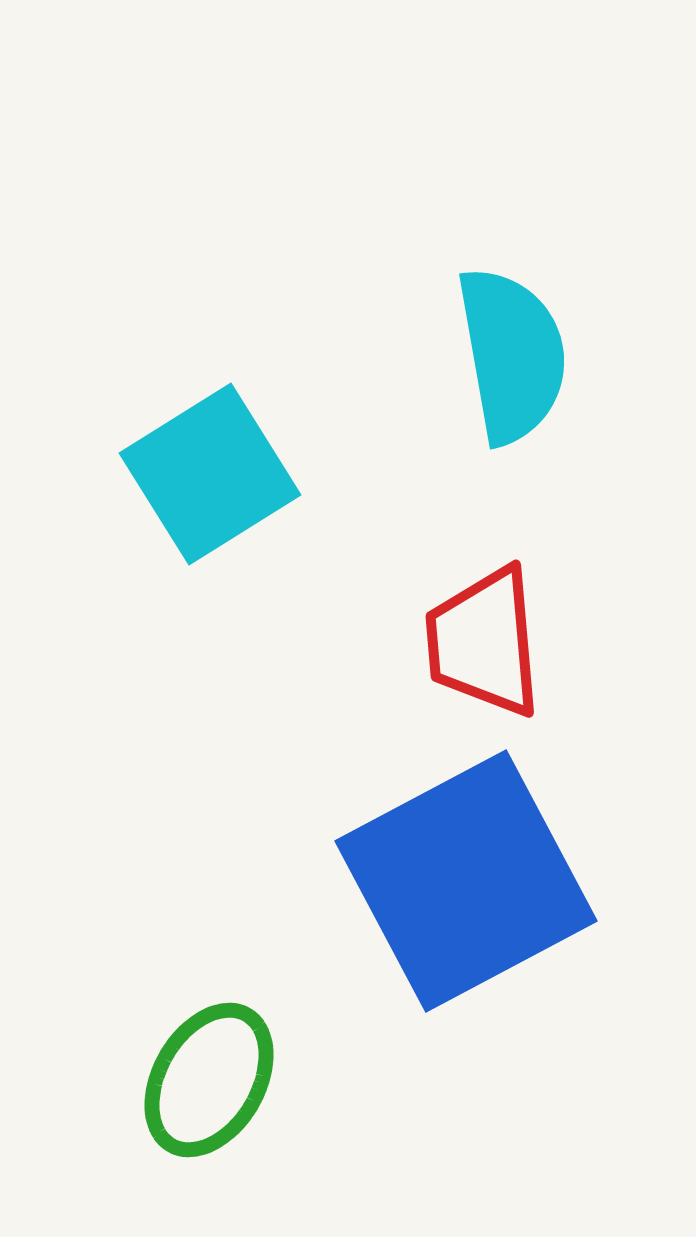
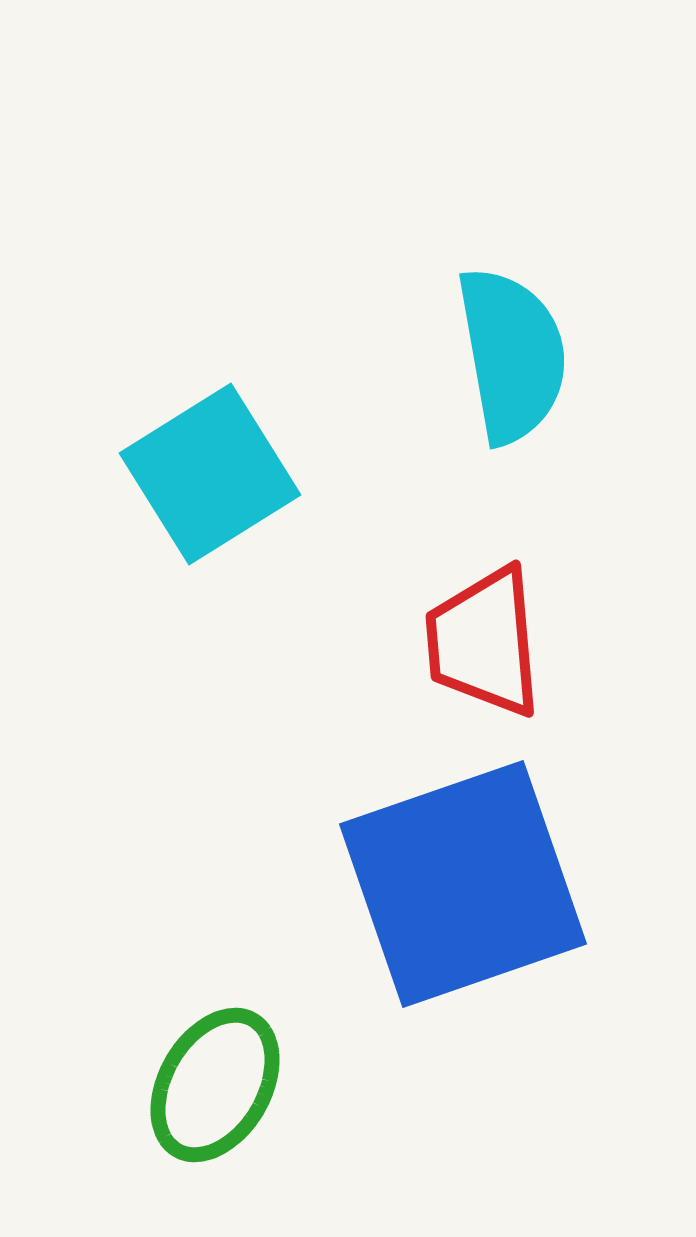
blue square: moved 3 px left, 3 px down; rotated 9 degrees clockwise
green ellipse: moved 6 px right, 5 px down
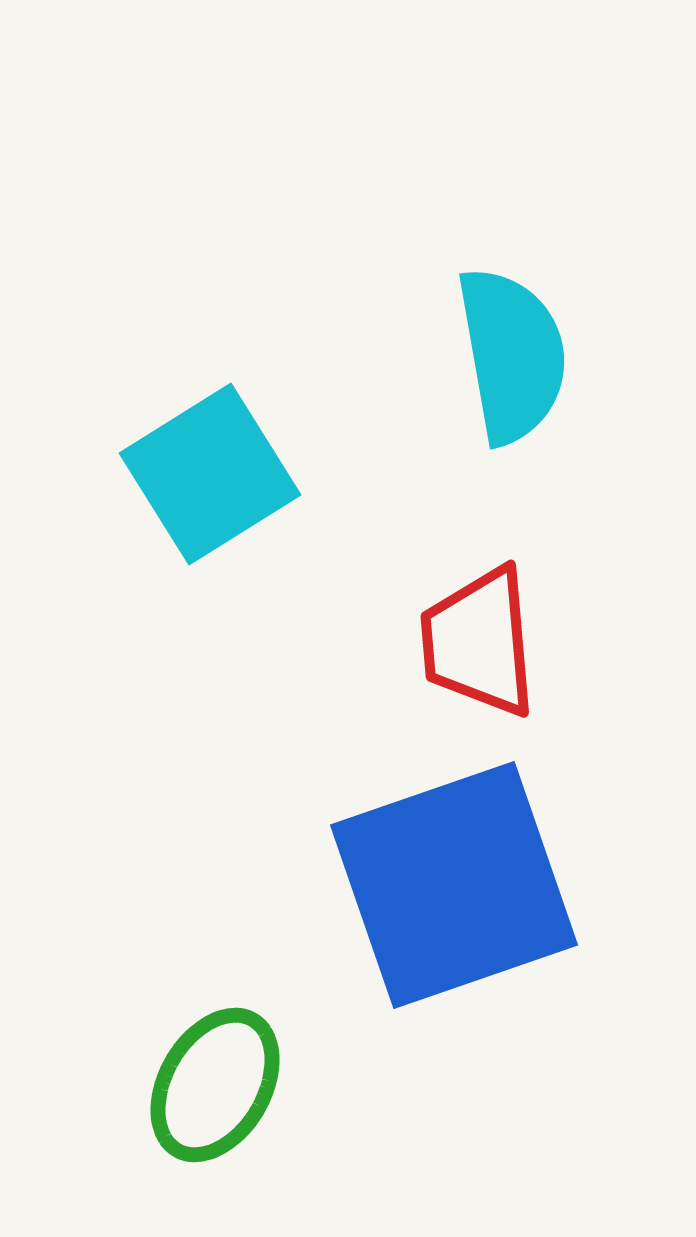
red trapezoid: moved 5 px left
blue square: moved 9 px left, 1 px down
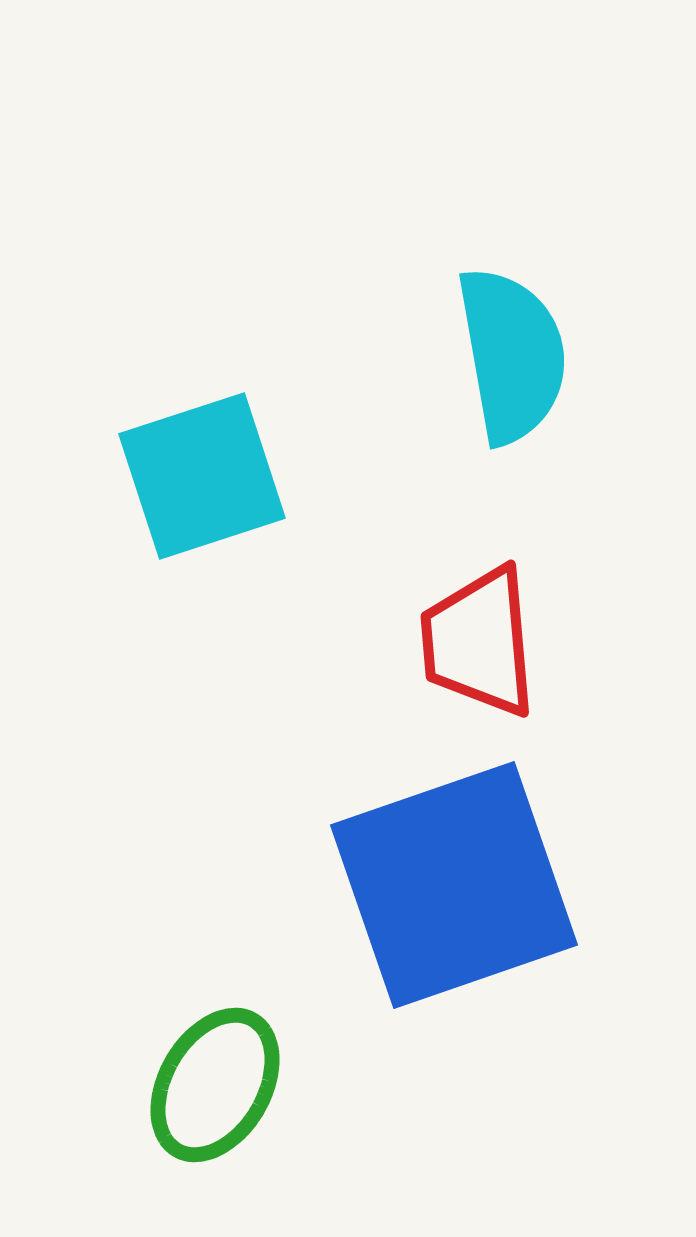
cyan square: moved 8 px left, 2 px down; rotated 14 degrees clockwise
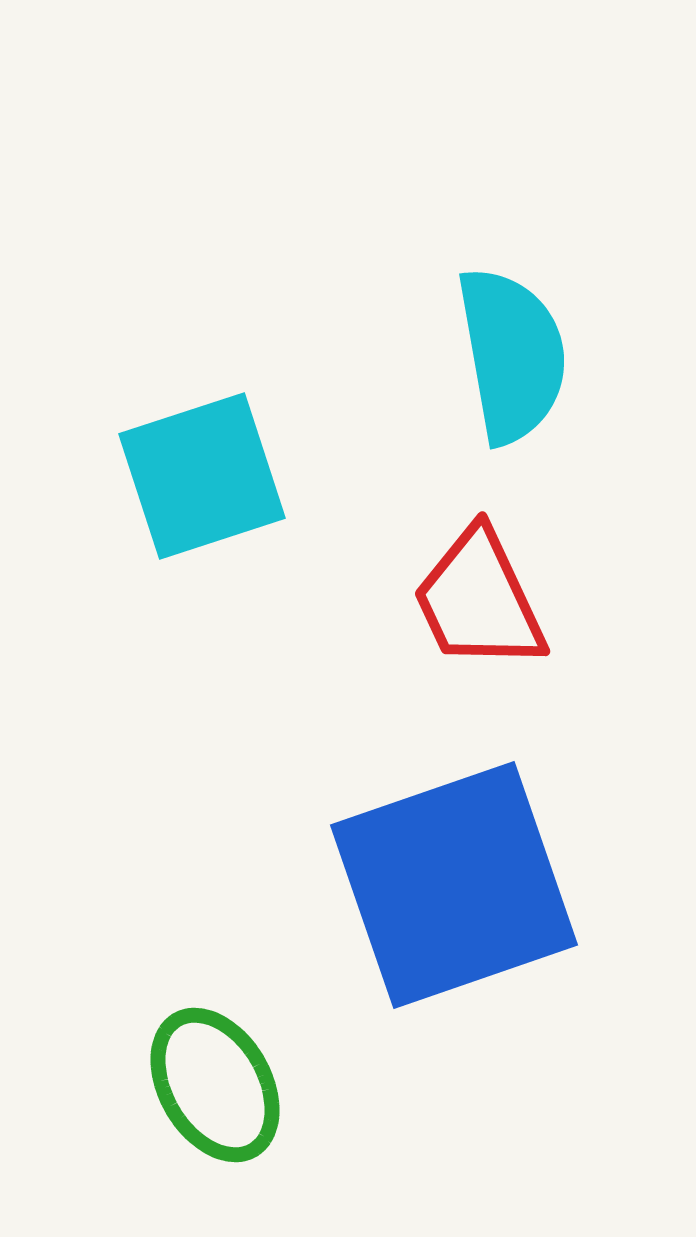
red trapezoid: moved 42 px up; rotated 20 degrees counterclockwise
green ellipse: rotated 60 degrees counterclockwise
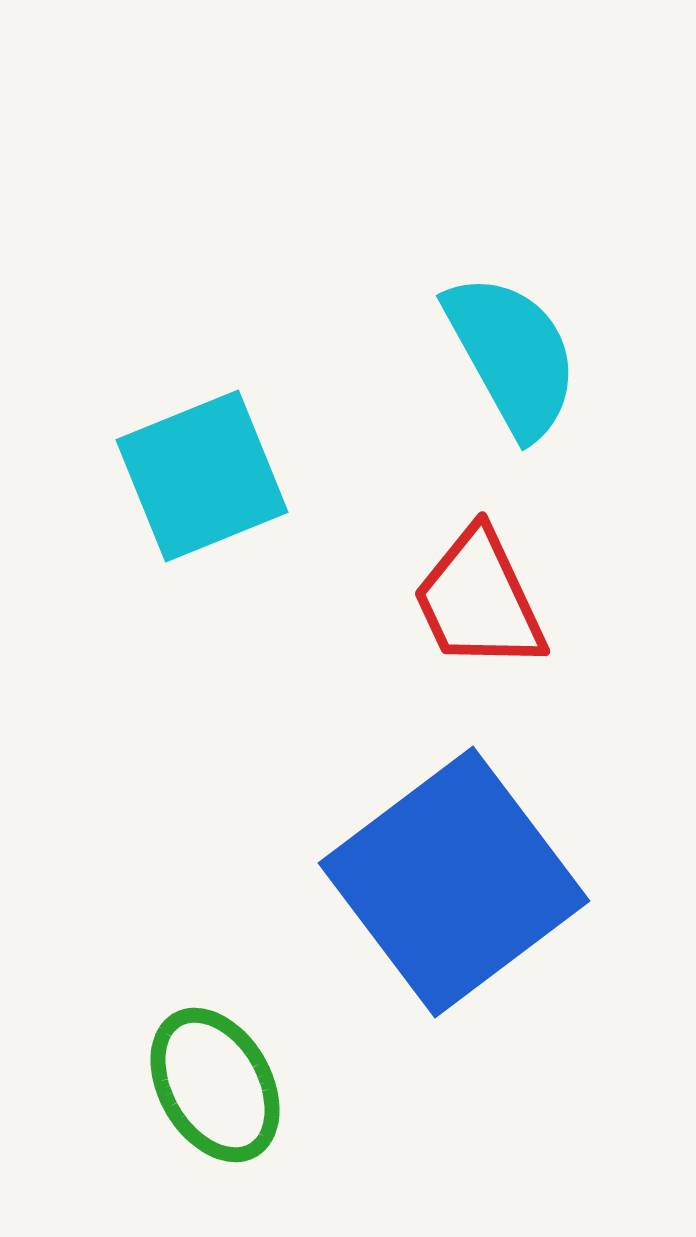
cyan semicircle: rotated 19 degrees counterclockwise
cyan square: rotated 4 degrees counterclockwise
blue square: moved 3 px up; rotated 18 degrees counterclockwise
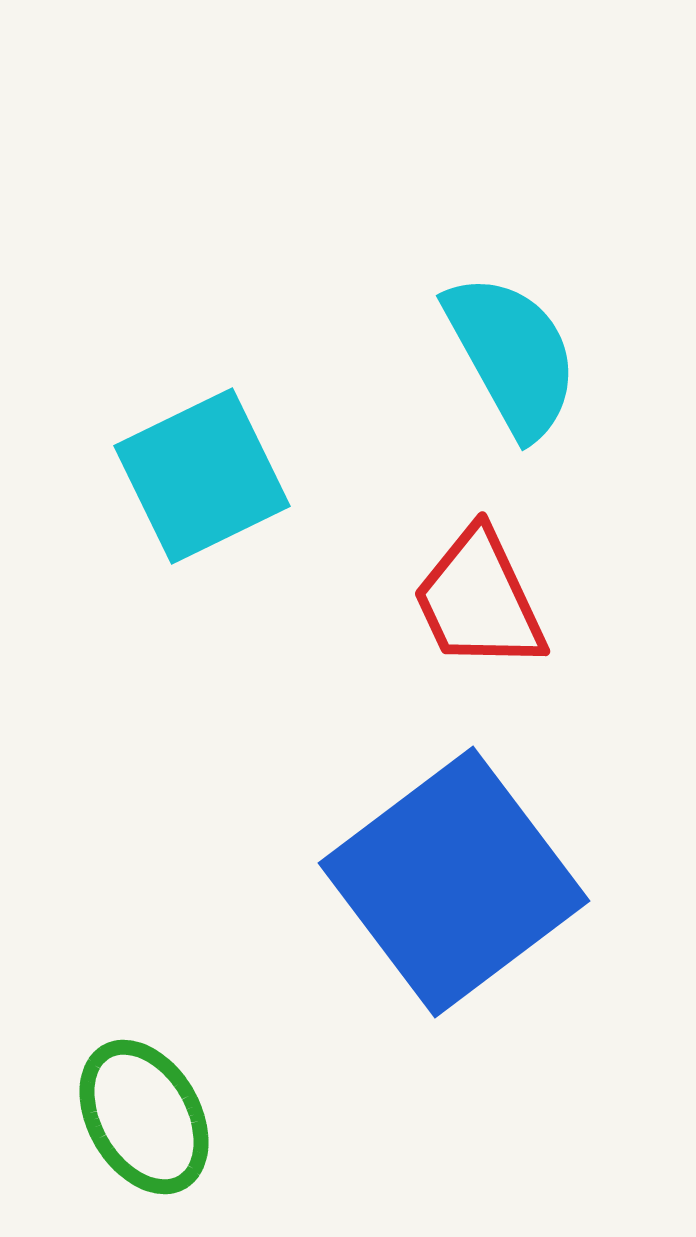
cyan square: rotated 4 degrees counterclockwise
green ellipse: moved 71 px left, 32 px down
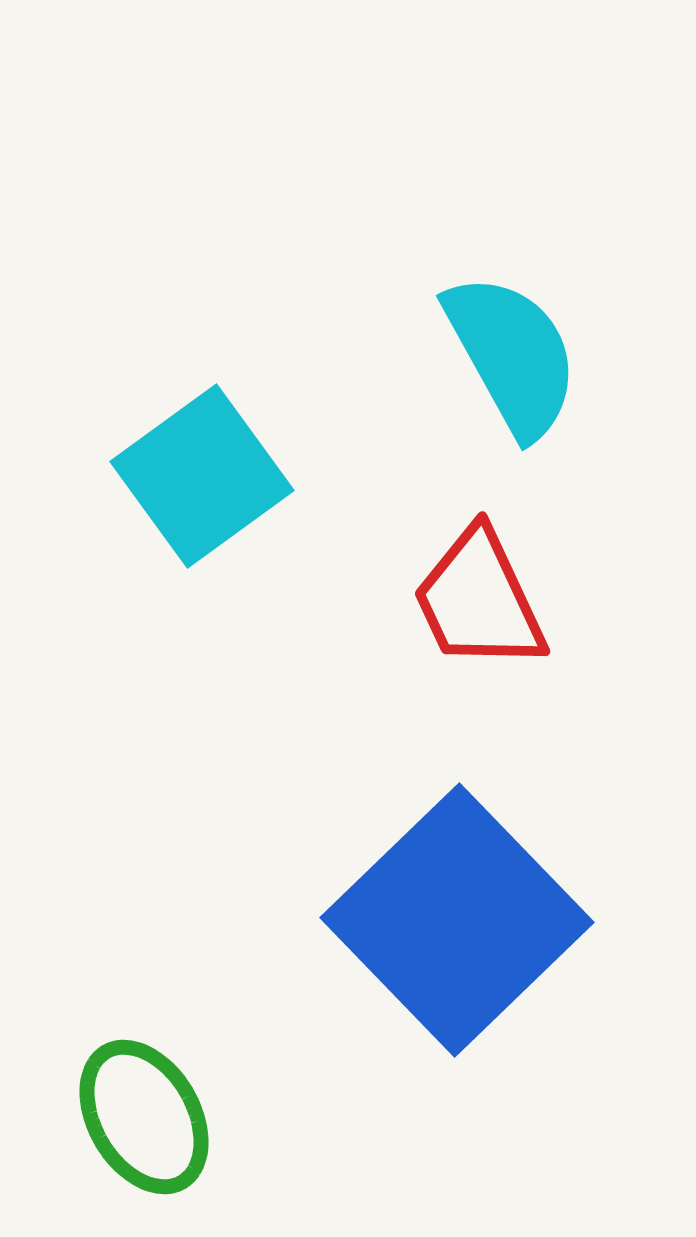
cyan square: rotated 10 degrees counterclockwise
blue square: moved 3 px right, 38 px down; rotated 7 degrees counterclockwise
